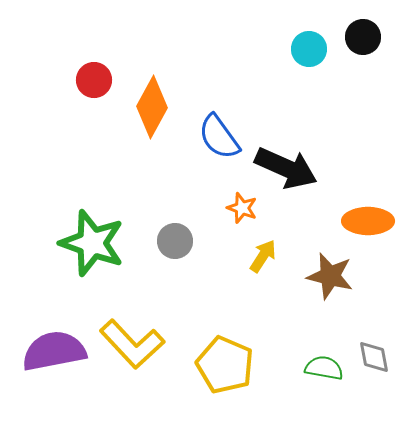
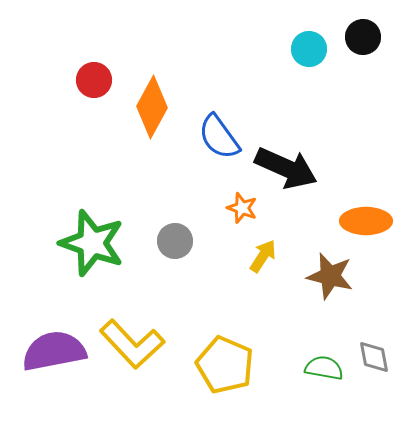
orange ellipse: moved 2 px left
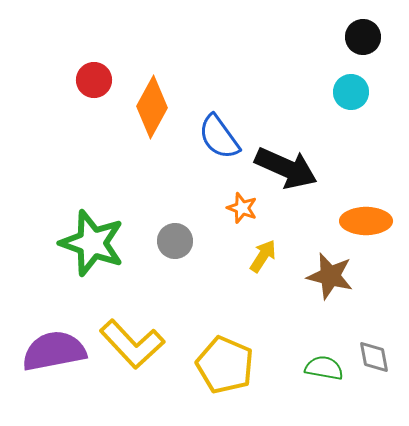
cyan circle: moved 42 px right, 43 px down
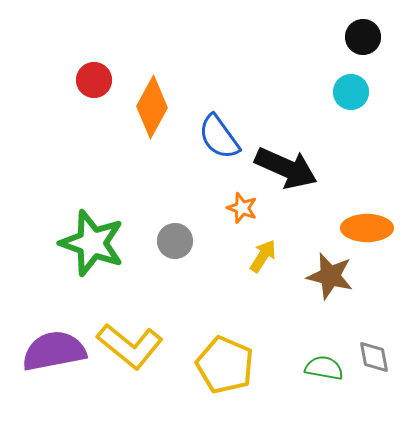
orange ellipse: moved 1 px right, 7 px down
yellow L-shape: moved 2 px left, 2 px down; rotated 8 degrees counterclockwise
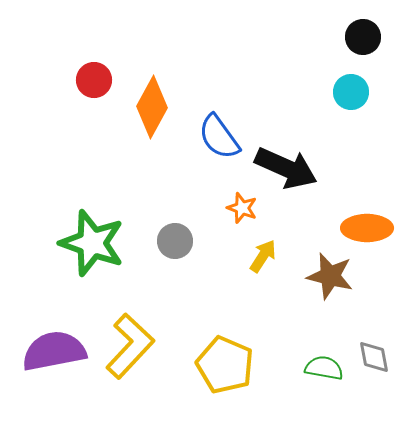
yellow L-shape: rotated 86 degrees counterclockwise
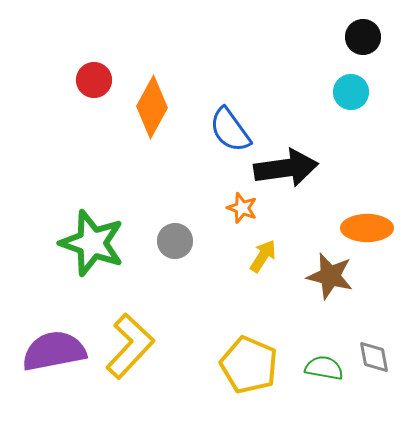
blue semicircle: moved 11 px right, 7 px up
black arrow: rotated 32 degrees counterclockwise
yellow pentagon: moved 24 px right
